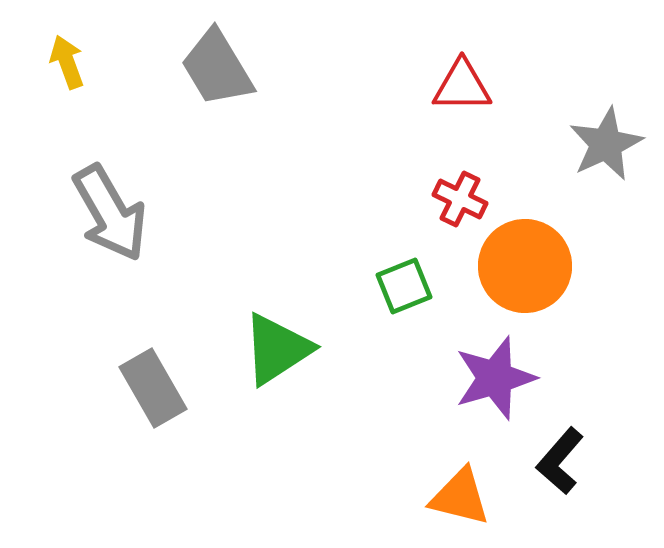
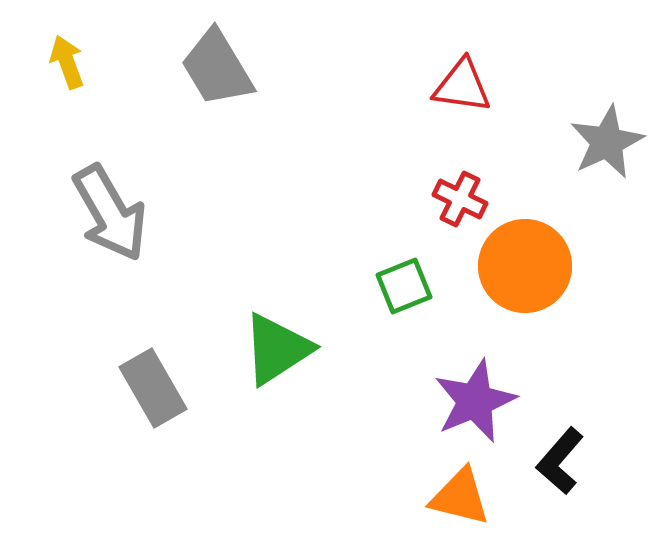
red triangle: rotated 8 degrees clockwise
gray star: moved 1 px right, 2 px up
purple star: moved 20 px left, 23 px down; rotated 6 degrees counterclockwise
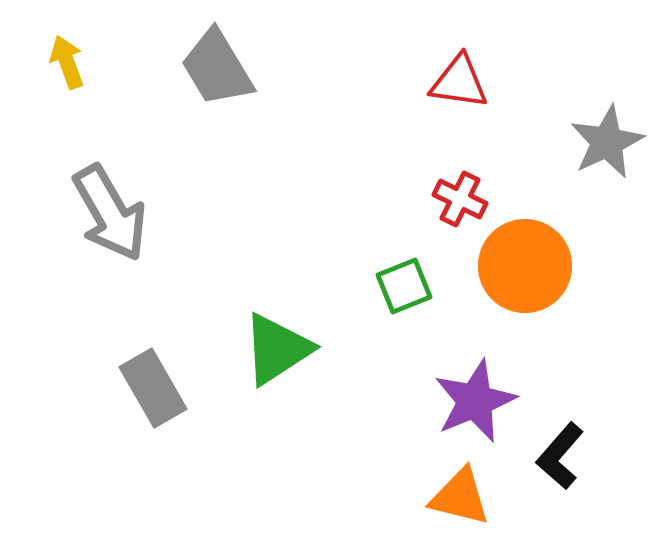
red triangle: moved 3 px left, 4 px up
black L-shape: moved 5 px up
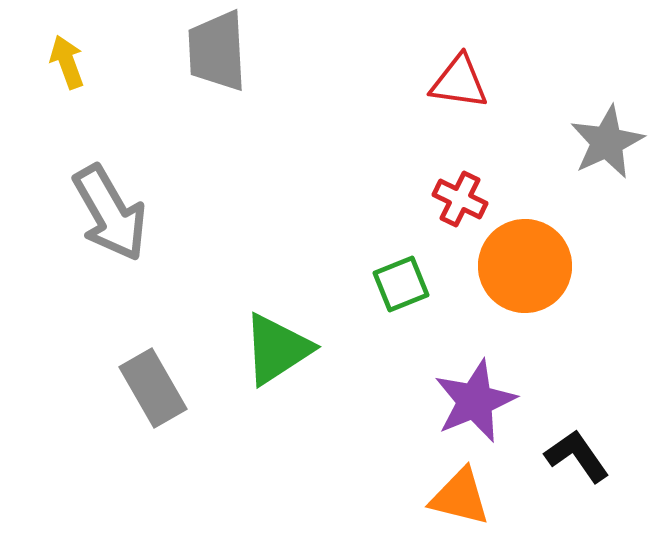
gray trapezoid: moved 17 px up; rotated 28 degrees clockwise
green square: moved 3 px left, 2 px up
black L-shape: moved 17 px right; rotated 104 degrees clockwise
